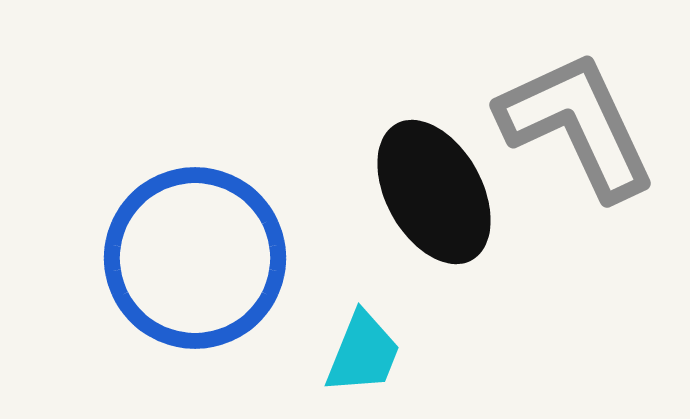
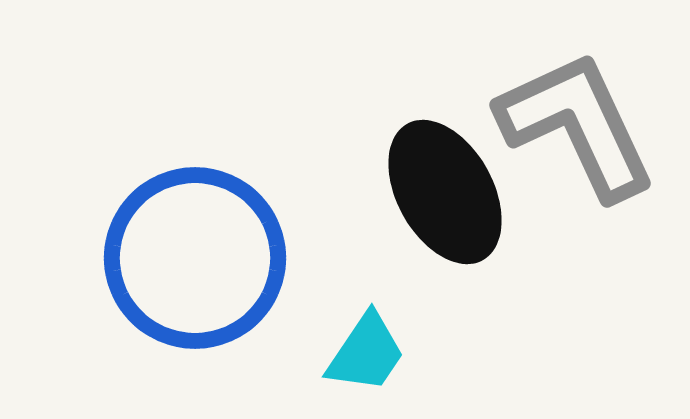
black ellipse: moved 11 px right
cyan trapezoid: moved 3 px right; rotated 12 degrees clockwise
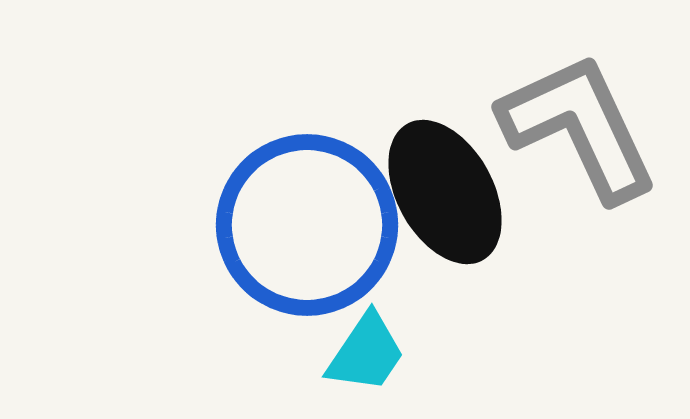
gray L-shape: moved 2 px right, 2 px down
blue circle: moved 112 px right, 33 px up
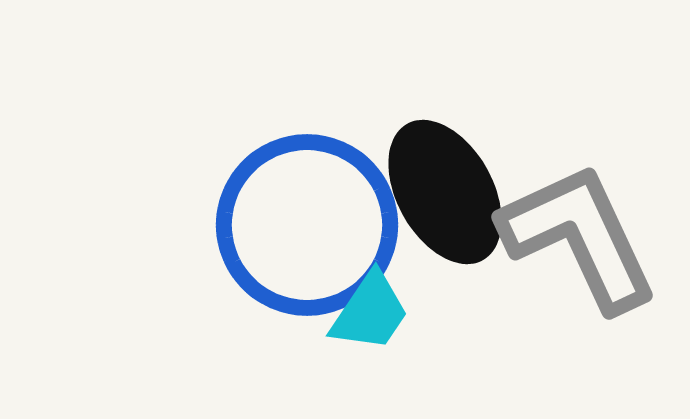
gray L-shape: moved 110 px down
cyan trapezoid: moved 4 px right, 41 px up
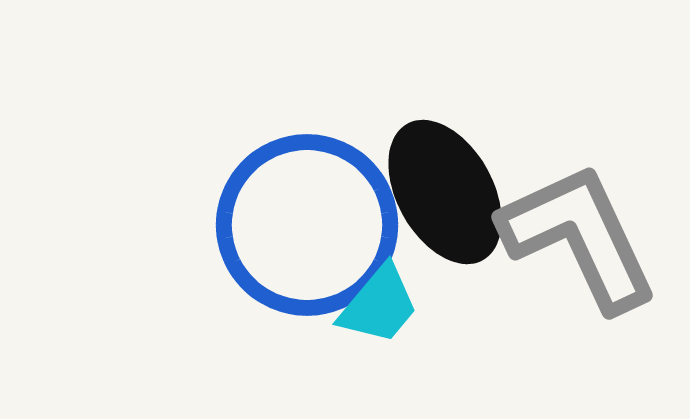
cyan trapezoid: moved 9 px right, 7 px up; rotated 6 degrees clockwise
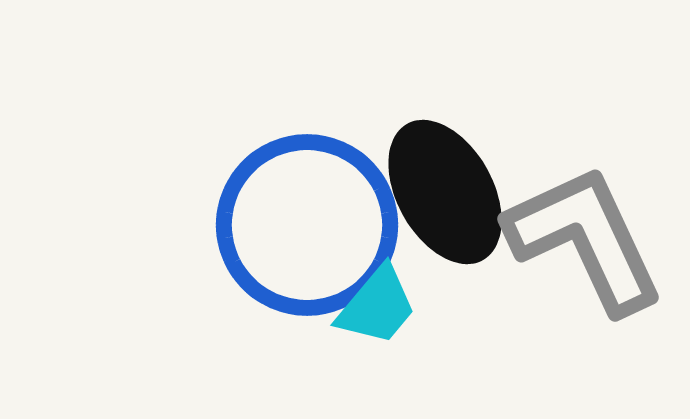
gray L-shape: moved 6 px right, 2 px down
cyan trapezoid: moved 2 px left, 1 px down
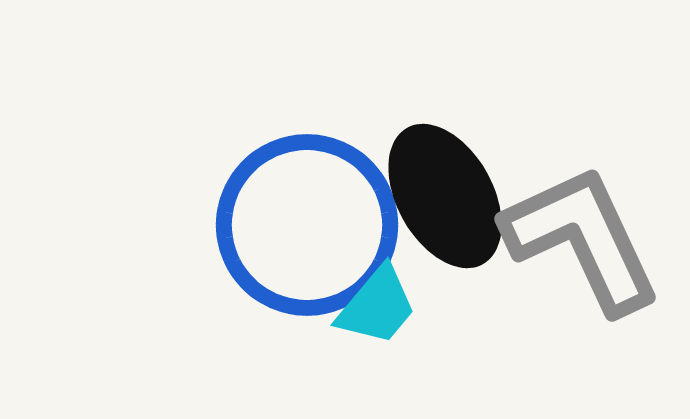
black ellipse: moved 4 px down
gray L-shape: moved 3 px left
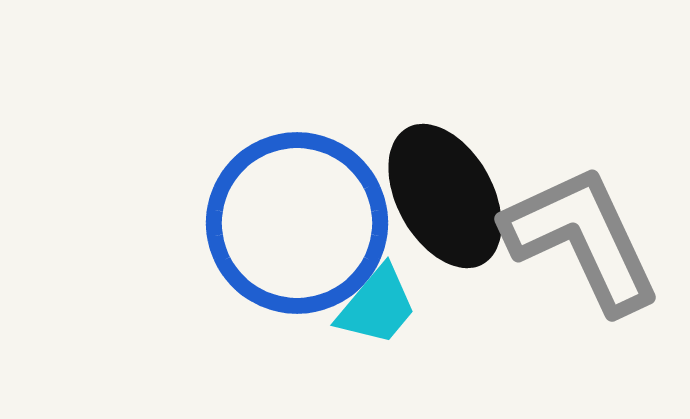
blue circle: moved 10 px left, 2 px up
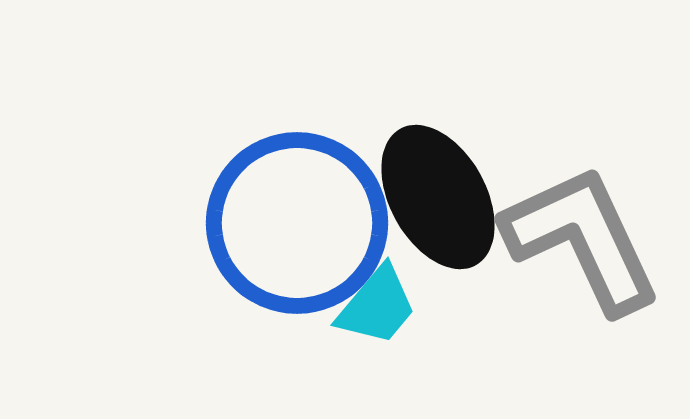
black ellipse: moved 7 px left, 1 px down
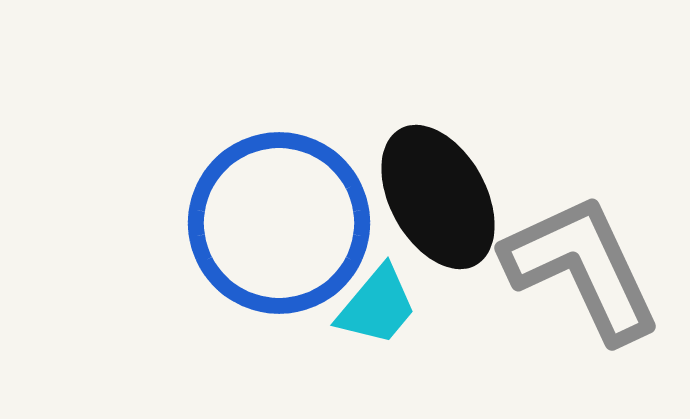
blue circle: moved 18 px left
gray L-shape: moved 29 px down
